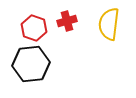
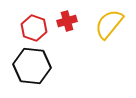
yellow semicircle: rotated 32 degrees clockwise
black hexagon: moved 1 px right, 2 px down; rotated 12 degrees clockwise
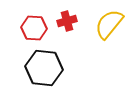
red hexagon: rotated 15 degrees counterclockwise
black hexagon: moved 12 px right, 2 px down
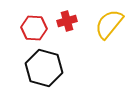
black hexagon: rotated 9 degrees clockwise
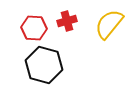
black hexagon: moved 3 px up
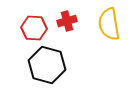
yellow semicircle: rotated 48 degrees counterclockwise
black hexagon: moved 3 px right
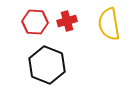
red hexagon: moved 1 px right, 6 px up
black hexagon: rotated 6 degrees clockwise
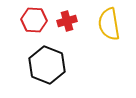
red hexagon: moved 1 px left, 2 px up
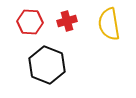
red hexagon: moved 4 px left, 2 px down
